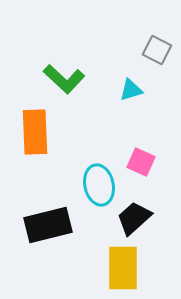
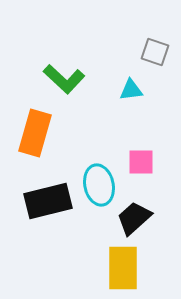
gray square: moved 2 px left, 2 px down; rotated 8 degrees counterclockwise
cyan triangle: rotated 10 degrees clockwise
orange rectangle: moved 1 px down; rotated 18 degrees clockwise
pink square: rotated 24 degrees counterclockwise
black rectangle: moved 24 px up
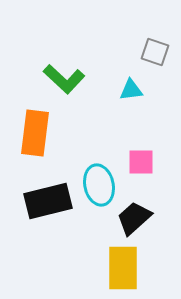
orange rectangle: rotated 9 degrees counterclockwise
